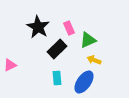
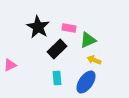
pink rectangle: rotated 56 degrees counterclockwise
blue ellipse: moved 2 px right
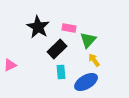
green triangle: rotated 24 degrees counterclockwise
yellow arrow: rotated 32 degrees clockwise
cyan rectangle: moved 4 px right, 6 px up
blue ellipse: rotated 25 degrees clockwise
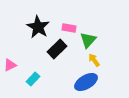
cyan rectangle: moved 28 px left, 7 px down; rotated 48 degrees clockwise
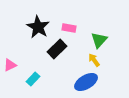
green triangle: moved 11 px right
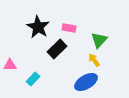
pink triangle: rotated 24 degrees clockwise
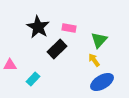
blue ellipse: moved 16 px right
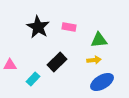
pink rectangle: moved 1 px up
green triangle: rotated 42 degrees clockwise
black rectangle: moved 13 px down
yellow arrow: rotated 120 degrees clockwise
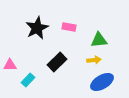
black star: moved 1 px left, 1 px down; rotated 15 degrees clockwise
cyan rectangle: moved 5 px left, 1 px down
